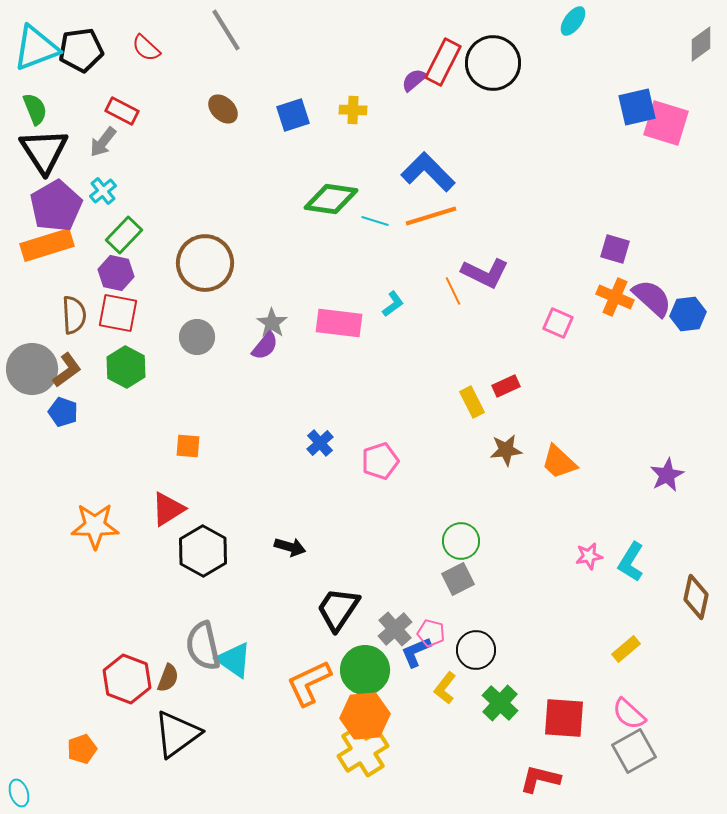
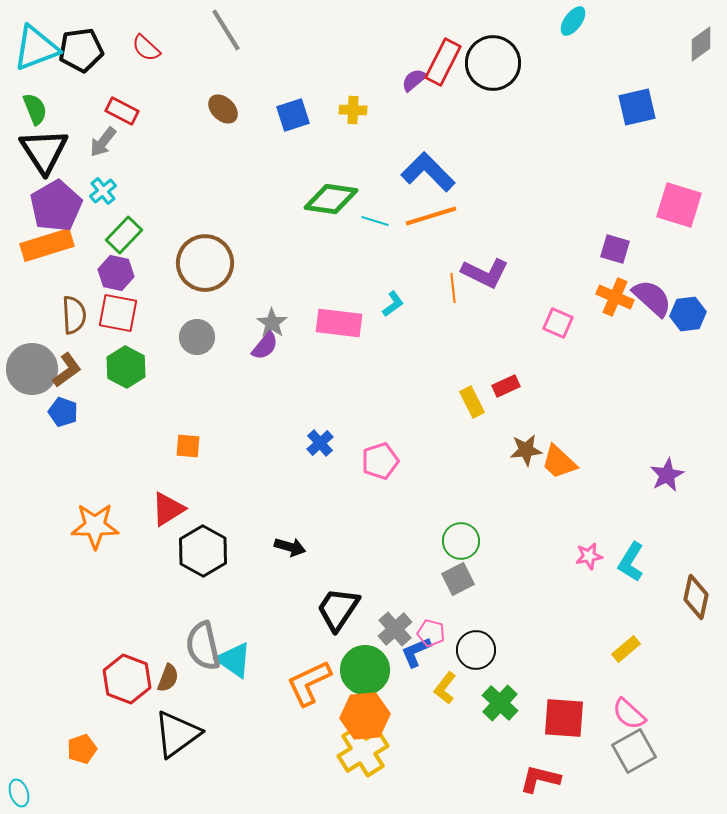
pink square at (666, 123): moved 13 px right, 82 px down
orange line at (453, 291): moved 3 px up; rotated 20 degrees clockwise
brown star at (506, 450): moved 20 px right
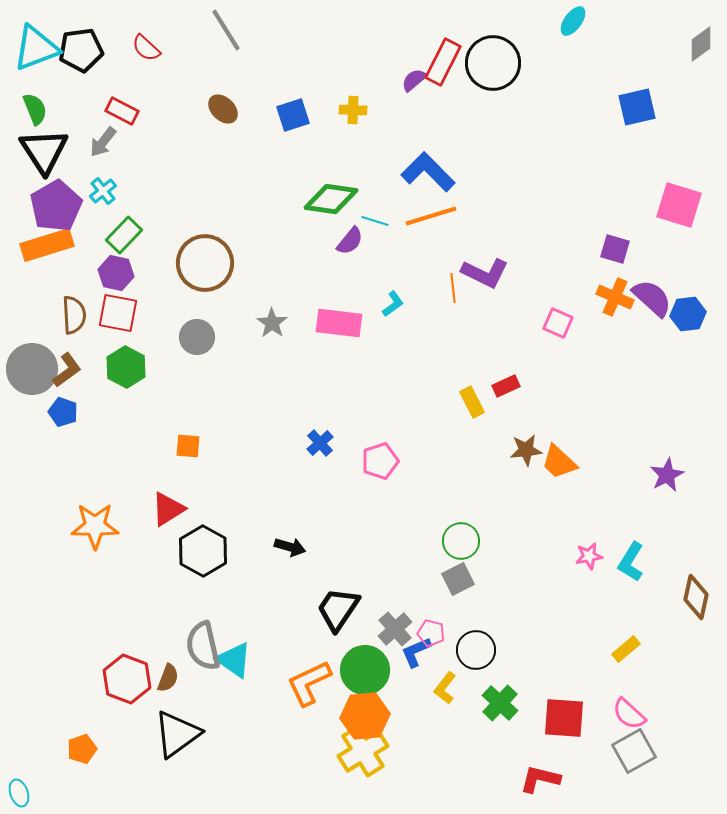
purple semicircle at (265, 346): moved 85 px right, 105 px up
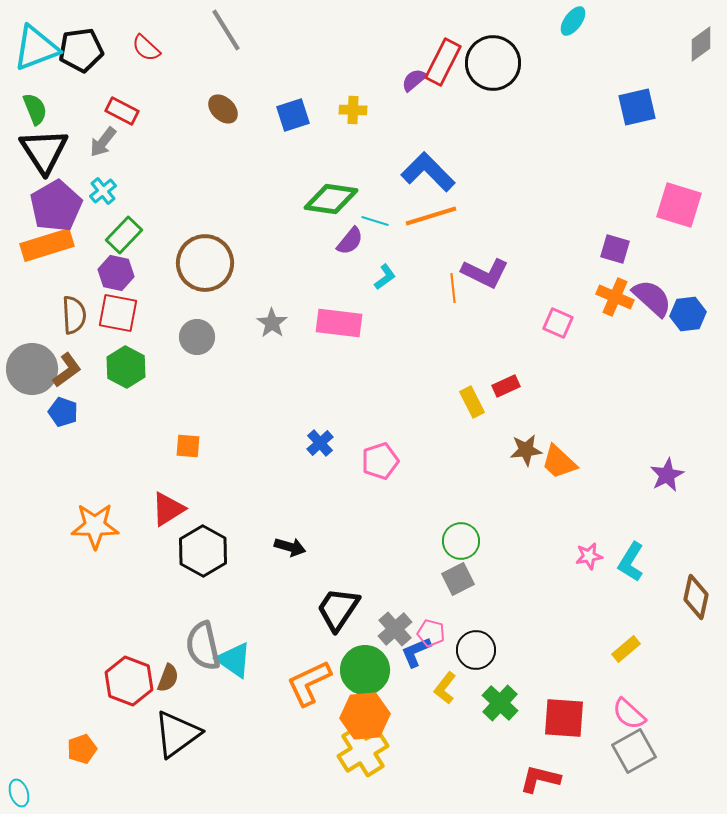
cyan L-shape at (393, 304): moved 8 px left, 27 px up
red hexagon at (127, 679): moved 2 px right, 2 px down
